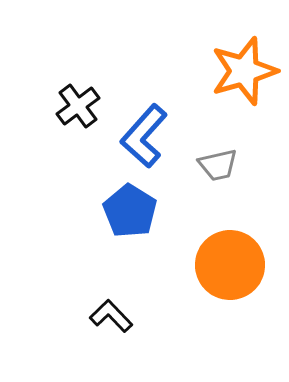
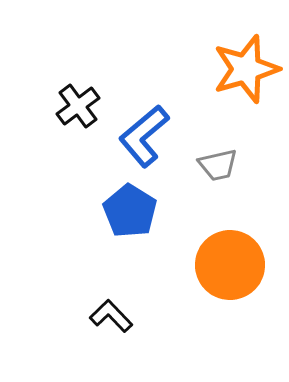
orange star: moved 2 px right, 2 px up
blue L-shape: rotated 8 degrees clockwise
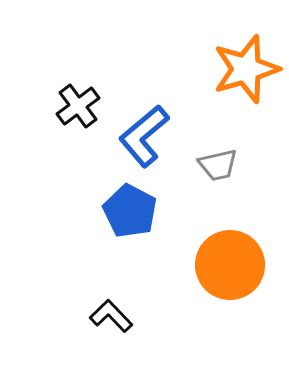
blue pentagon: rotated 4 degrees counterclockwise
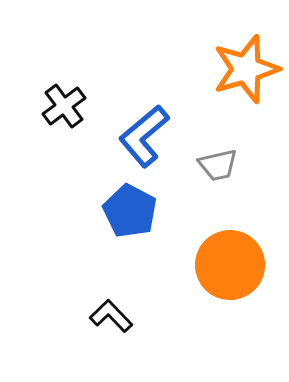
black cross: moved 14 px left
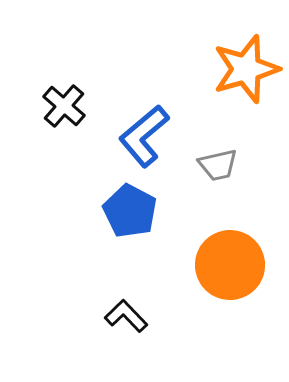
black cross: rotated 12 degrees counterclockwise
black L-shape: moved 15 px right
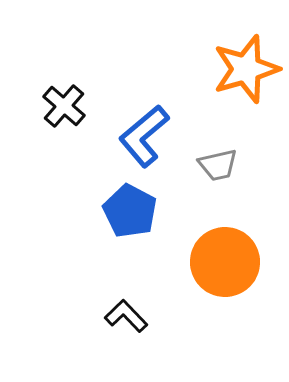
orange circle: moved 5 px left, 3 px up
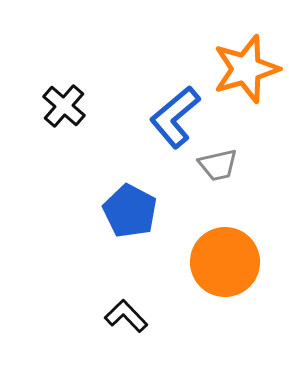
blue L-shape: moved 31 px right, 19 px up
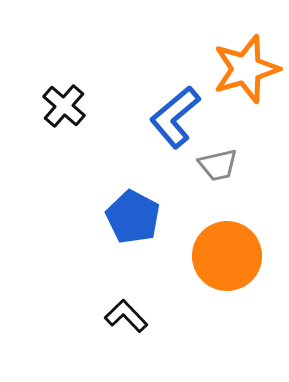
blue pentagon: moved 3 px right, 6 px down
orange circle: moved 2 px right, 6 px up
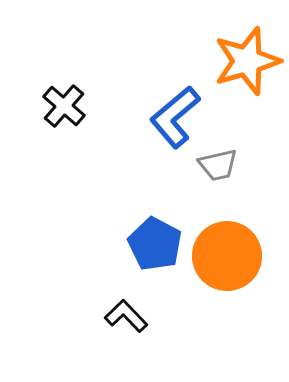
orange star: moved 1 px right, 8 px up
blue pentagon: moved 22 px right, 27 px down
